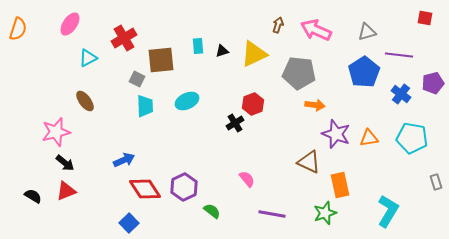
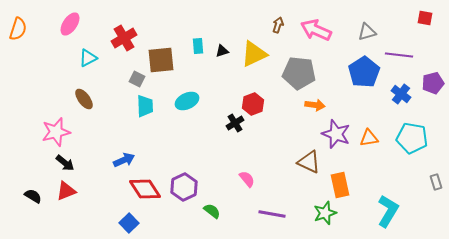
brown ellipse at (85, 101): moved 1 px left, 2 px up
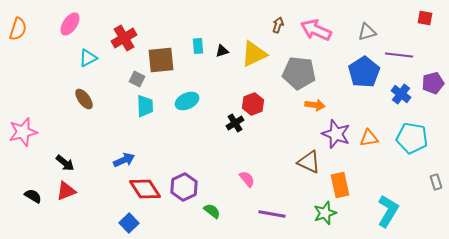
pink star at (56, 132): moved 33 px left
